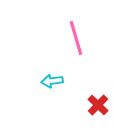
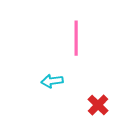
pink line: rotated 16 degrees clockwise
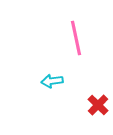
pink line: rotated 12 degrees counterclockwise
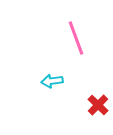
pink line: rotated 8 degrees counterclockwise
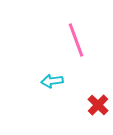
pink line: moved 2 px down
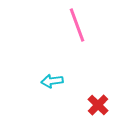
pink line: moved 1 px right, 15 px up
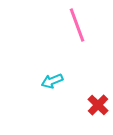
cyan arrow: rotated 15 degrees counterclockwise
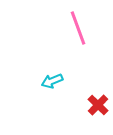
pink line: moved 1 px right, 3 px down
